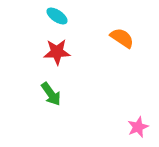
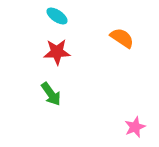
pink star: moved 3 px left
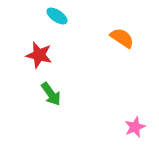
red star: moved 18 px left, 3 px down; rotated 16 degrees clockwise
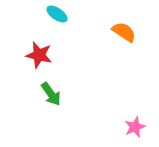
cyan ellipse: moved 2 px up
orange semicircle: moved 2 px right, 6 px up
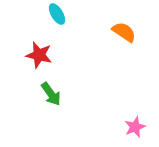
cyan ellipse: rotated 25 degrees clockwise
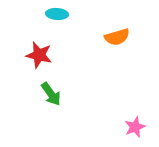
cyan ellipse: rotated 55 degrees counterclockwise
orange semicircle: moved 7 px left, 5 px down; rotated 130 degrees clockwise
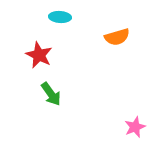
cyan ellipse: moved 3 px right, 3 px down
red star: rotated 12 degrees clockwise
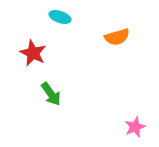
cyan ellipse: rotated 15 degrees clockwise
red star: moved 6 px left, 2 px up
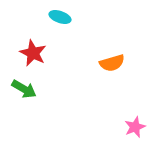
orange semicircle: moved 5 px left, 26 px down
green arrow: moved 27 px left, 5 px up; rotated 25 degrees counterclockwise
